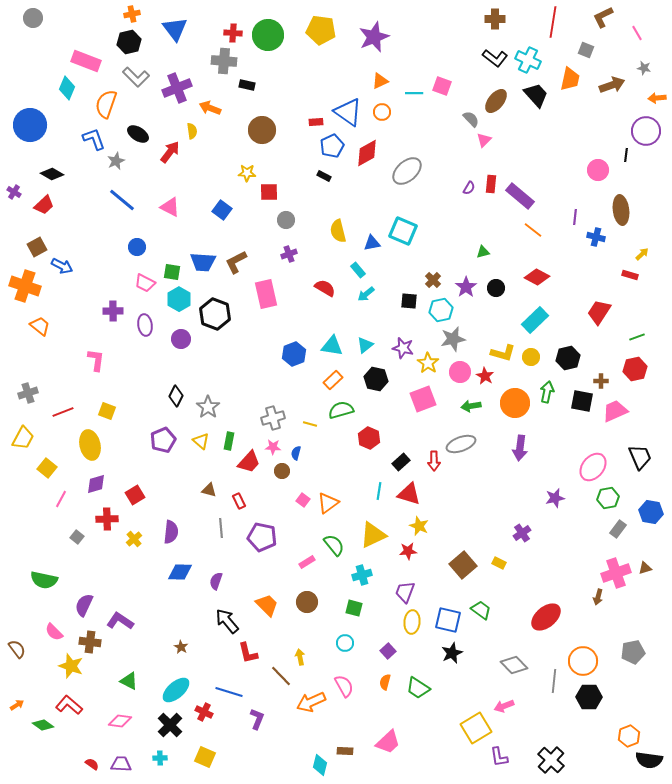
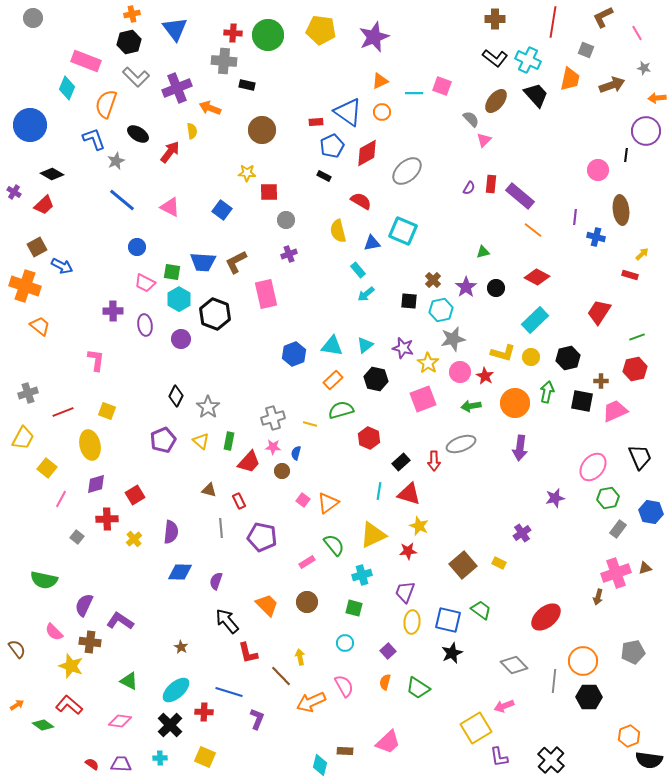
red semicircle at (325, 288): moved 36 px right, 87 px up
red cross at (204, 712): rotated 24 degrees counterclockwise
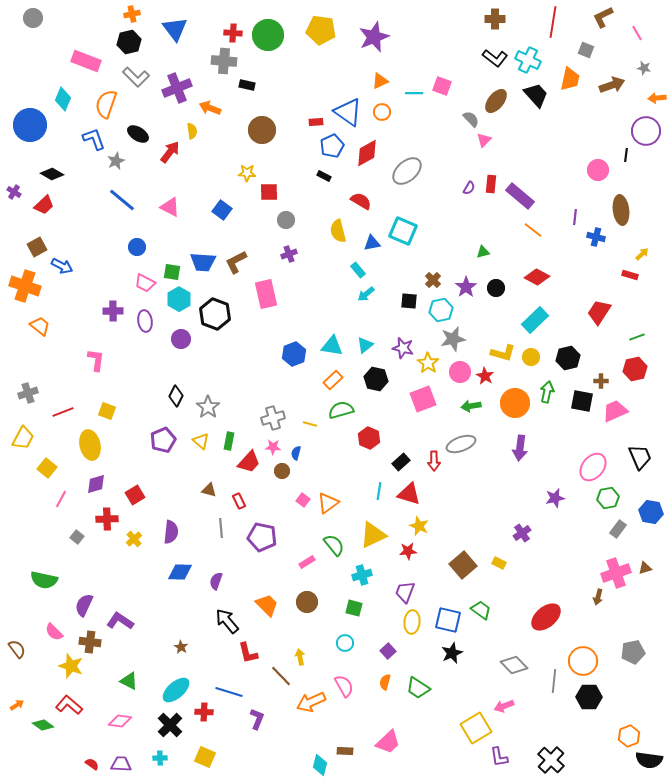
cyan diamond at (67, 88): moved 4 px left, 11 px down
purple ellipse at (145, 325): moved 4 px up
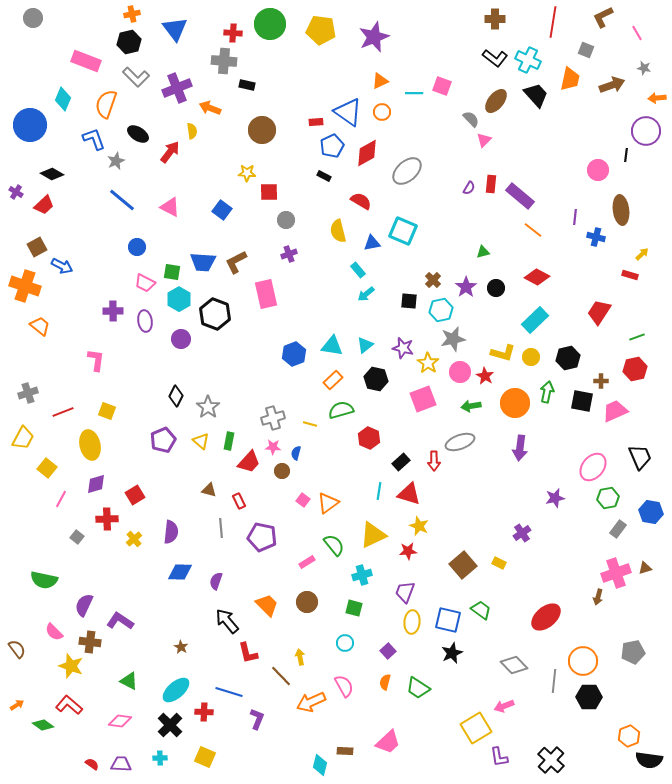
green circle at (268, 35): moved 2 px right, 11 px up
purple cross at (14, 192): moved 2 px right
gray ellipse at (461, 444): moved 1 px left, 2 px up
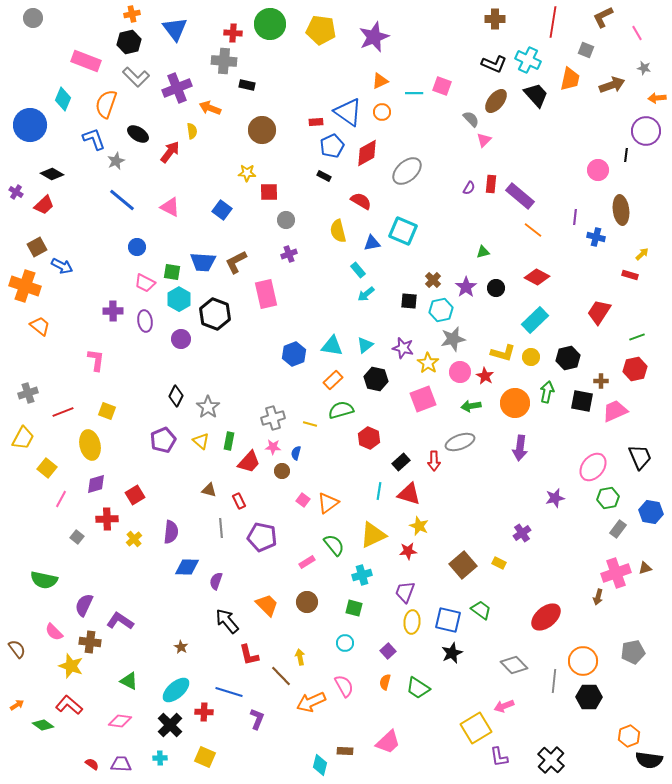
black L-shape at (495, 58): moved 1 px left, 6 px down; rotated 15 degrees counterclockwise
blue diamond at (180, 572): moved 7 px right, 5 px up
red L-shape at (248, 653): moved 1 px right, 2 px down
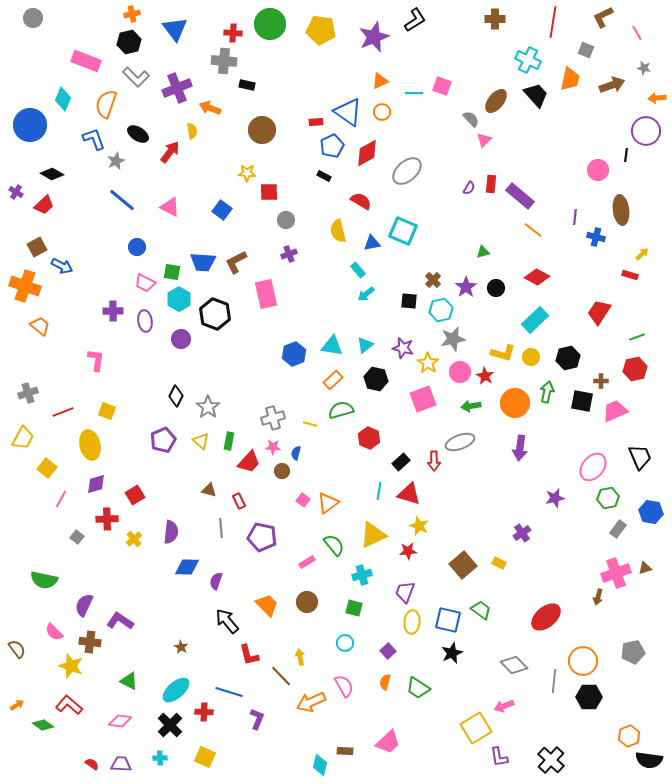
black L-shape at (494, 64): moved 79 px left, 44 px up; rotated 55 degrees counterclockwise
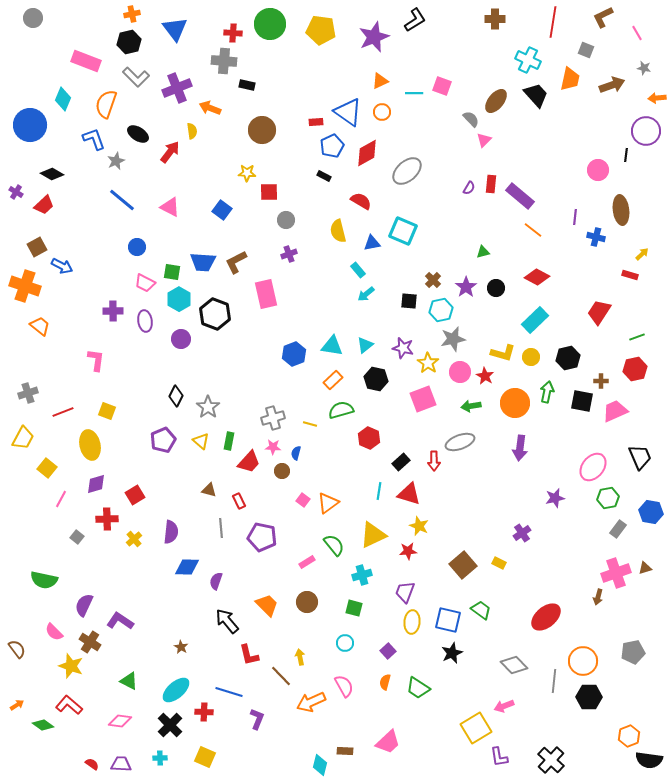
brown cross at (90, 642): rotated 25 degrees clockwise
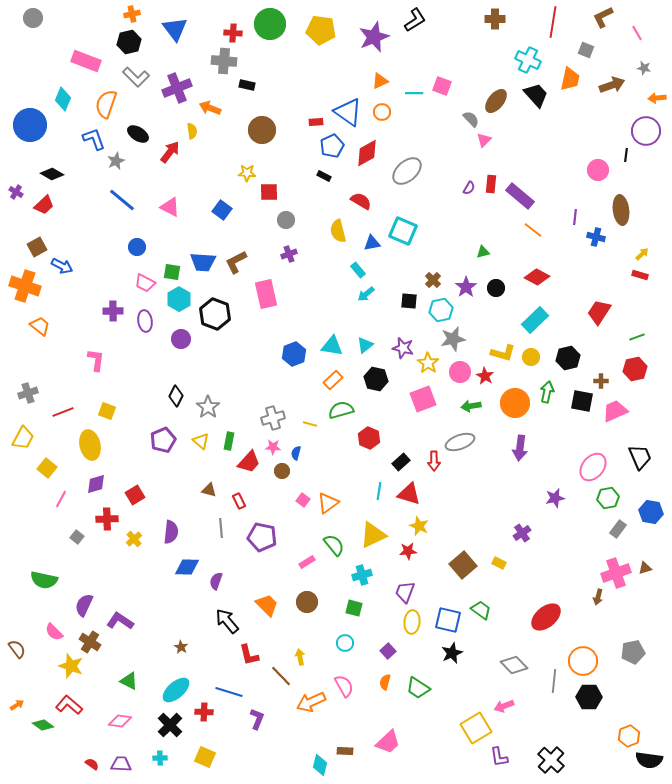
red rectangle at (630, 275): moved 10 px right
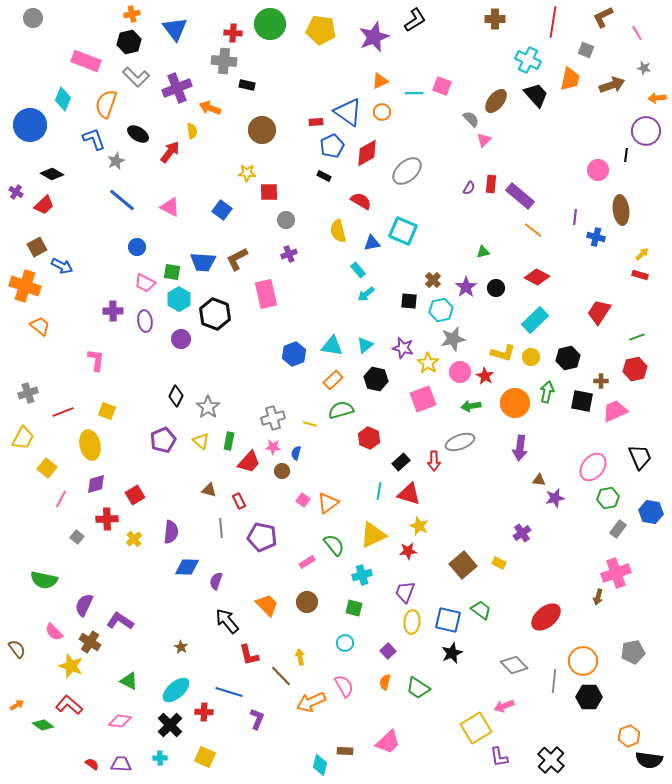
brown L-shape at (236, 262): moved 1 px right, 3 px up
brown triangle at (645, 568): moved 106 px left, 88 px up; rotated 24 degrees clockwise
